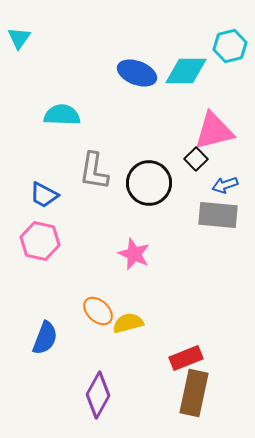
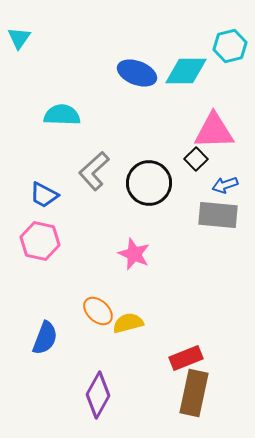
pink triangle: rotated 12 degrees clockwise
gray L-shape: rotated 39 degrees clockwise
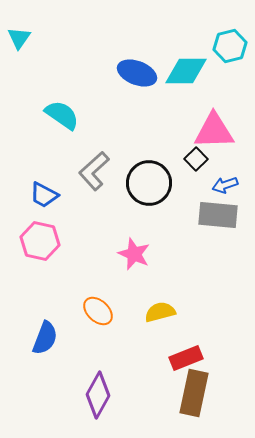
cyan semicircle: rotated 33 degrees clockwise
yellow semicircle: moved 32 px right, 11 px up
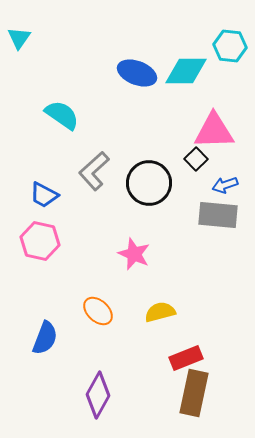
cyan hexagon: rotated 20 degrees clockwise
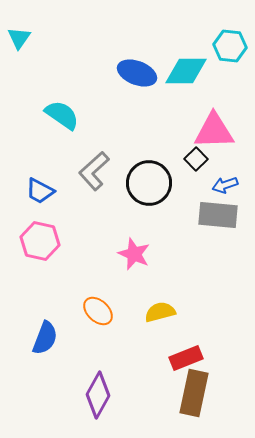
blue trapezoid: moved 4 px left, 4 px up
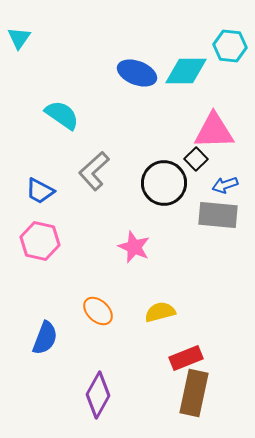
black circle: moved 15 px right
pink star: moved 7 px up
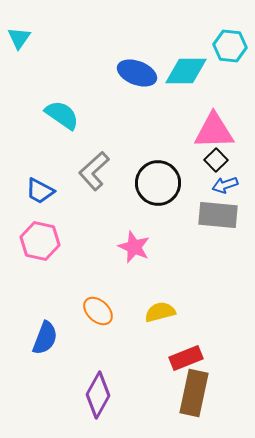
black square: moved 20 px right, 1 px down
black circle: moved 6 px left
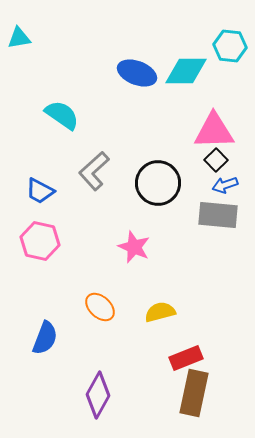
cyan triangle: rotated 45 degrees clockwise
orange ellipse: moved 2 px right, 4 px up
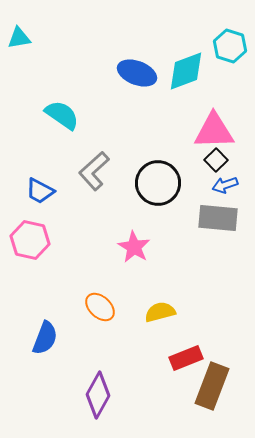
cyan hexagon: rotated 12 degrees clockwise
cyan diamond: rotated 21 degrees counterclockwise
gray rectangle: moved 3 px down
pink hexagon: moved 10 px left, 1 px up
pink star: rotated 8 degrees clockwise
brown rectangle: moved 18 px right, 7 px up; rotated 9 degrees clockwise
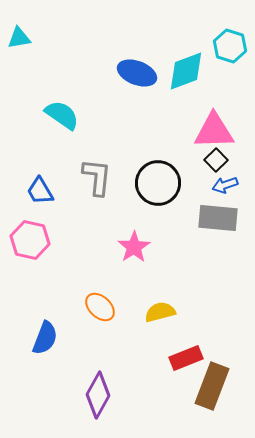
gray L-shape: moved 3 px right, 6 px down; rotated 138 degrees clockwise
blue trapezoid: rotated 32 degrees clockwise
pink star: rotated 8 degrees clockwise
